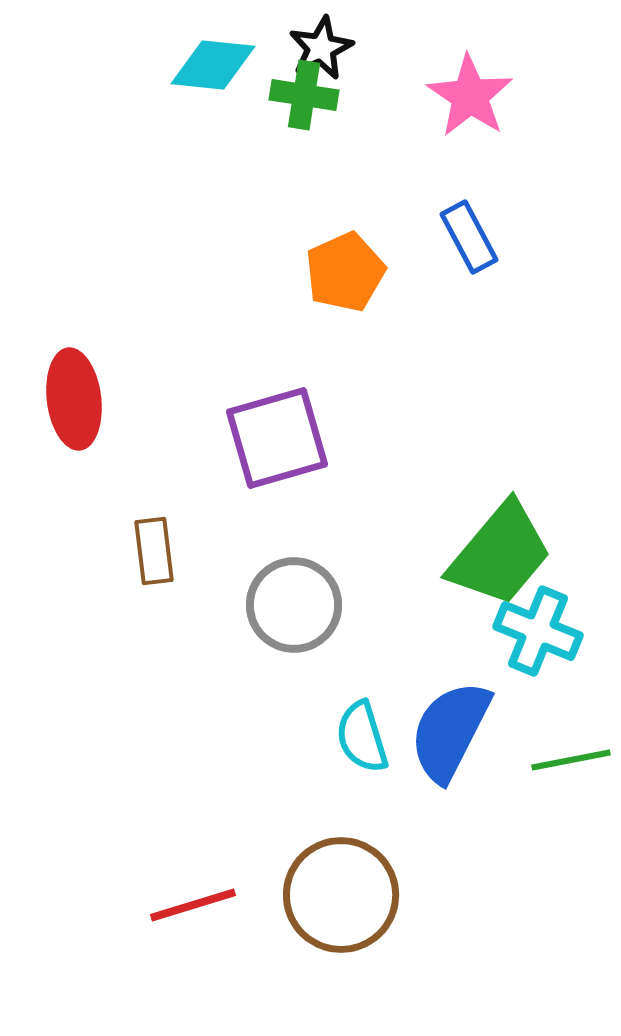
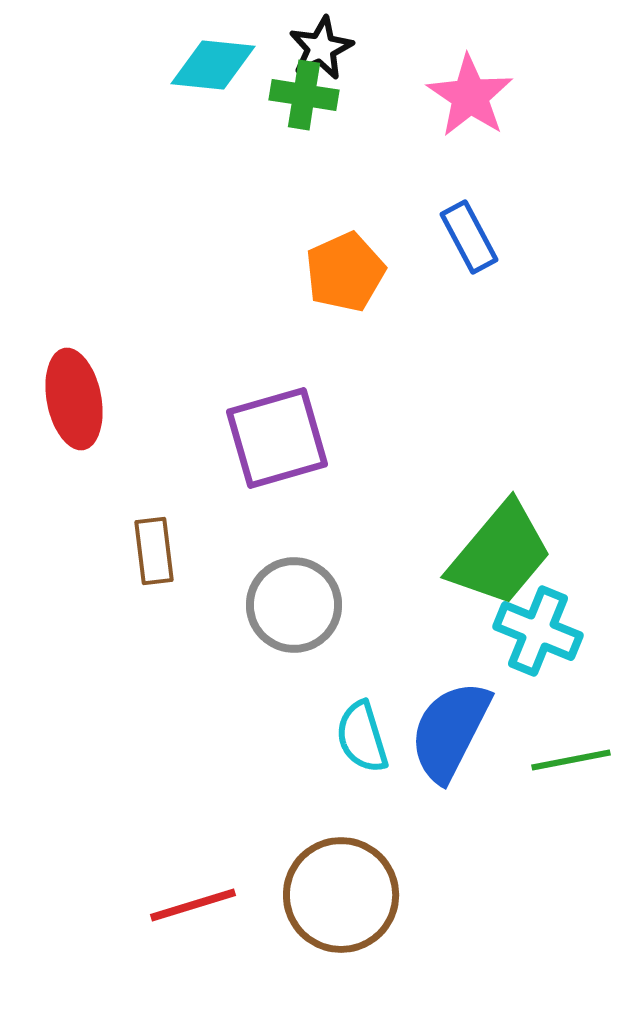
red ellipse: rotated 4 degrees counterclockwise
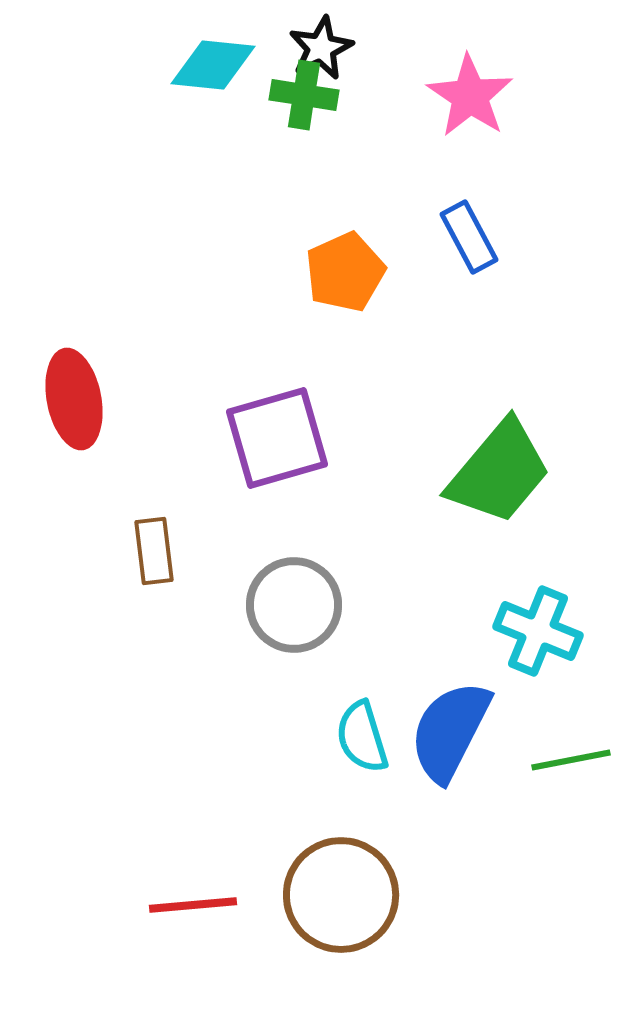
green trapezoid: moved 1 px left, 82 px up
red line: rotated 12 degrees clockwise
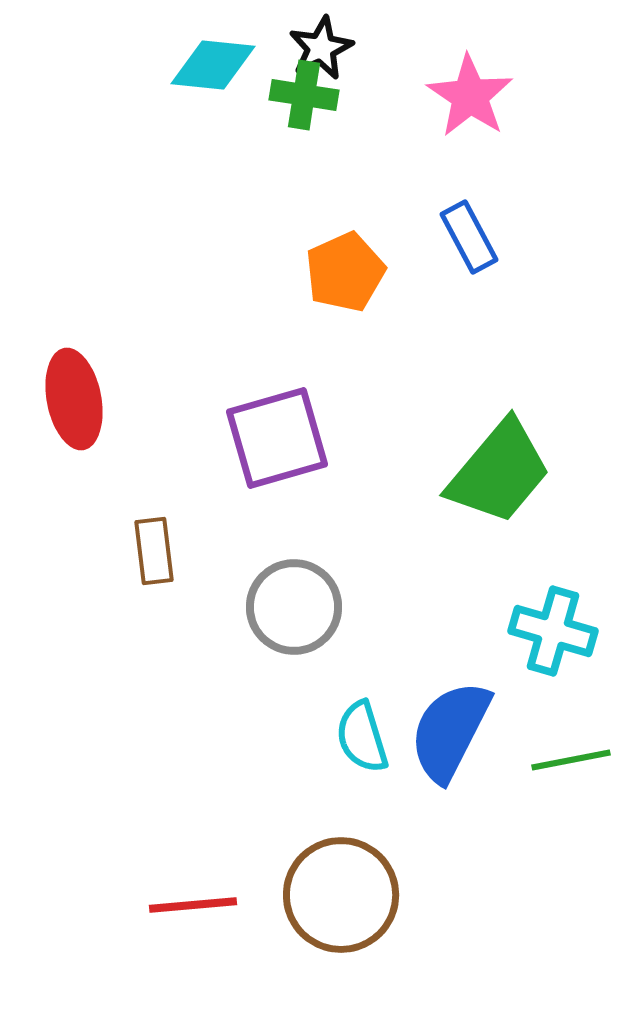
gray circle: moved 2 px down
cyan cross: moved 15 px right; rotated 6 degrees counterclockwise
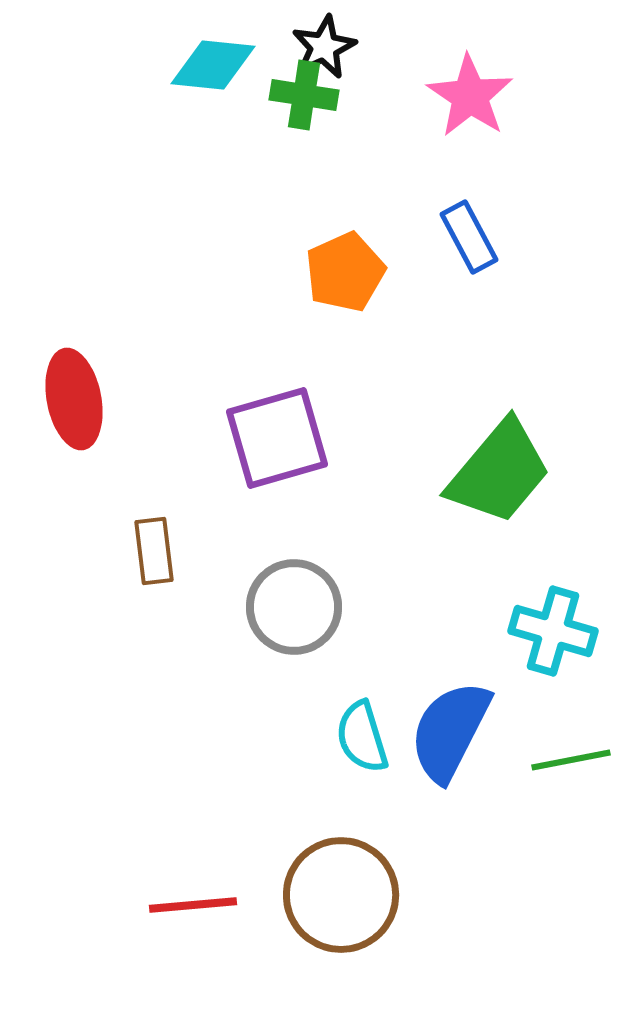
black star: moved 3 px right, 1 px up
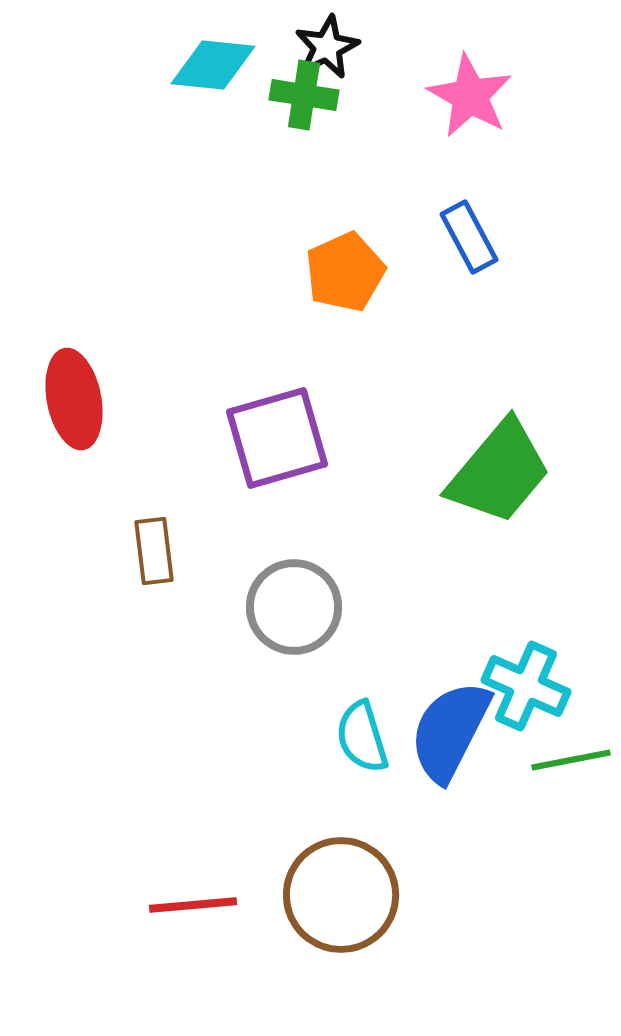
black star: moved 3 px right
pink star: rotated 4 degrees counterclockwise
cyan cross: moved 27 px left, 55 px down; rotated 8 degrees clockwise
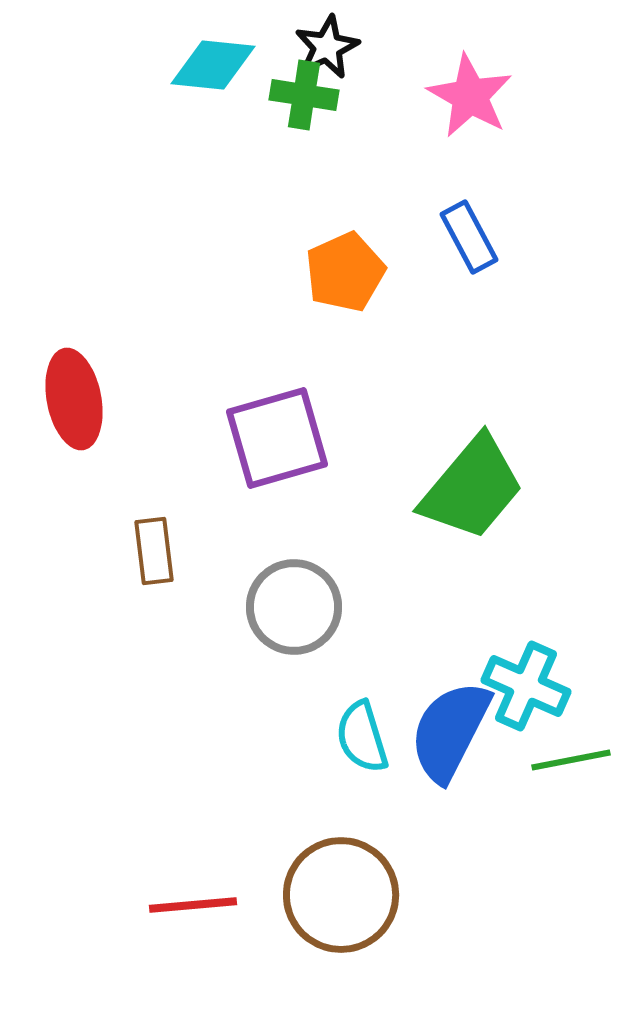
green trapezoid: moved 27 px left, 16 px down
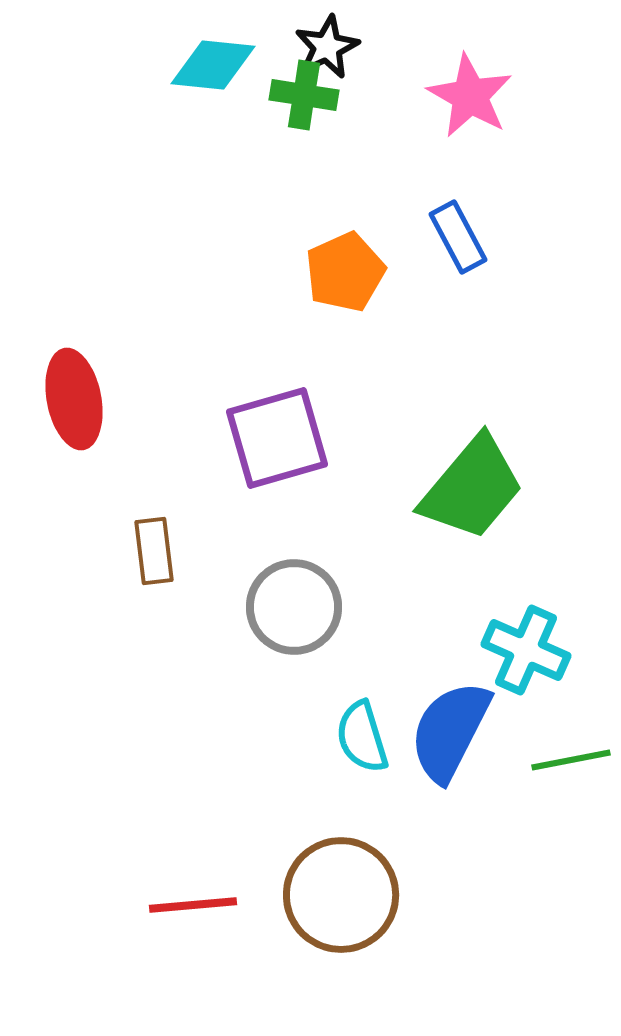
blue rectangle: moved 11 px left
cyan cross: moved 36 px up
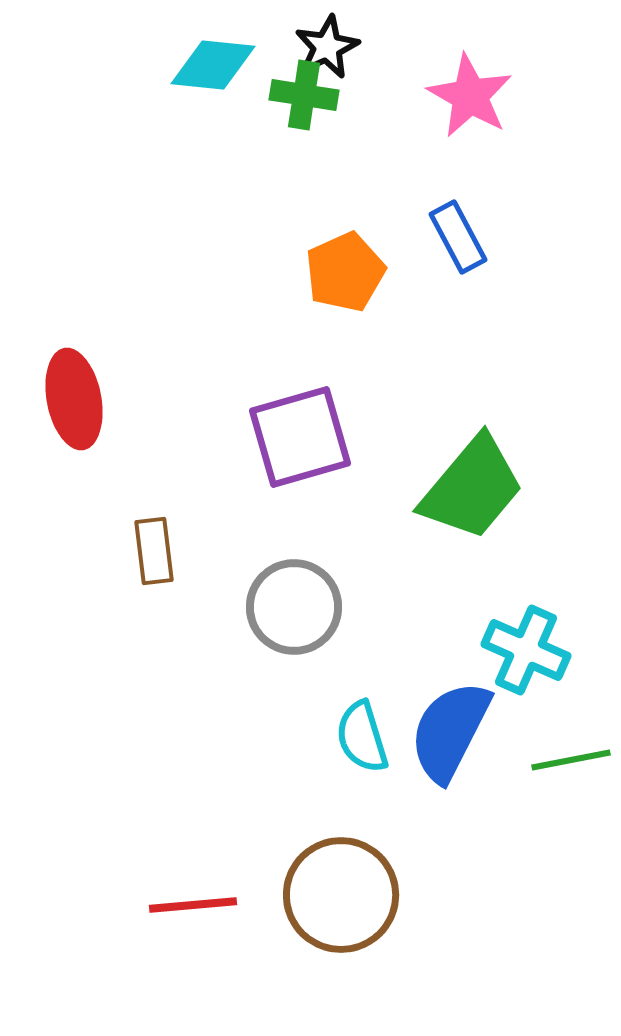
purple square: moved 23 px right, 1 px up
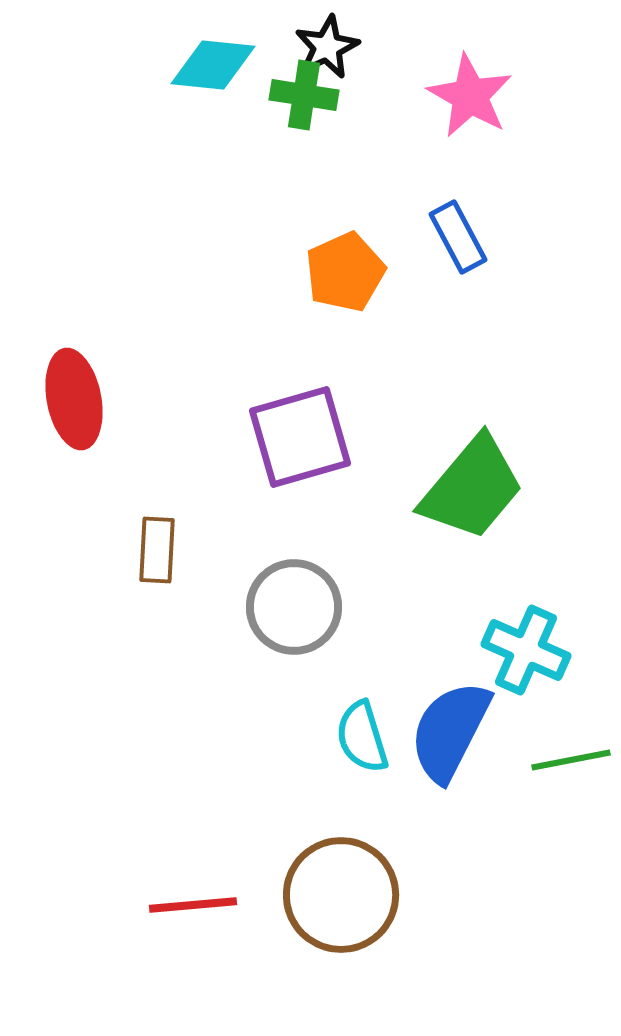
brown rectangle: moved 3 px right, 1 px up; rotated 10 degrees clockwise
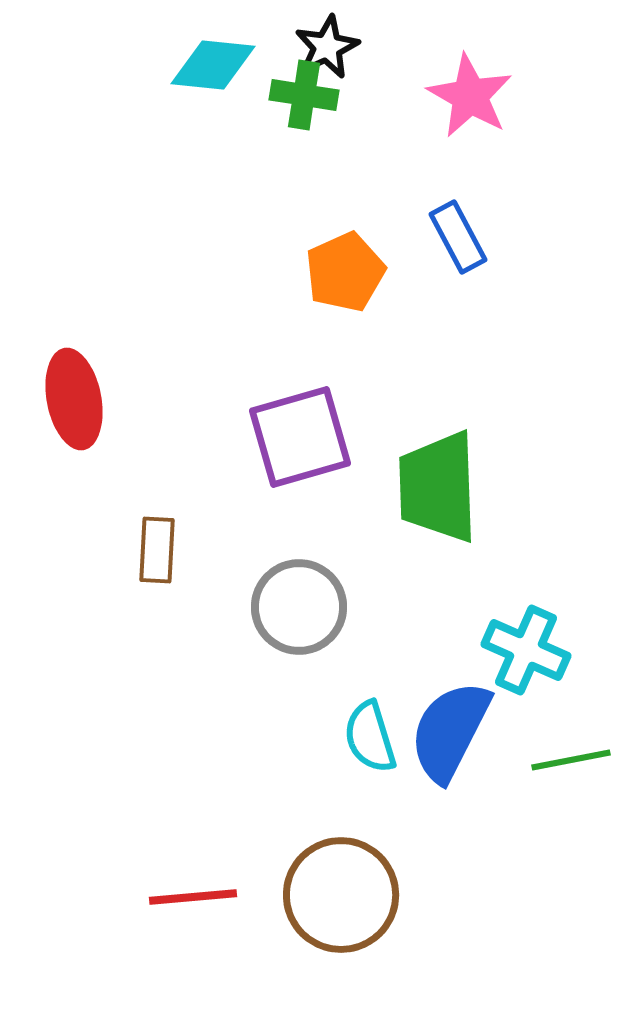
green trapezoid: moved 34 px left, 1 px up; rotated 138 degrees clockwise
gray circle: moved 5 px right
cyan semicircle: moved 8 px right
red line: moved 8 px up
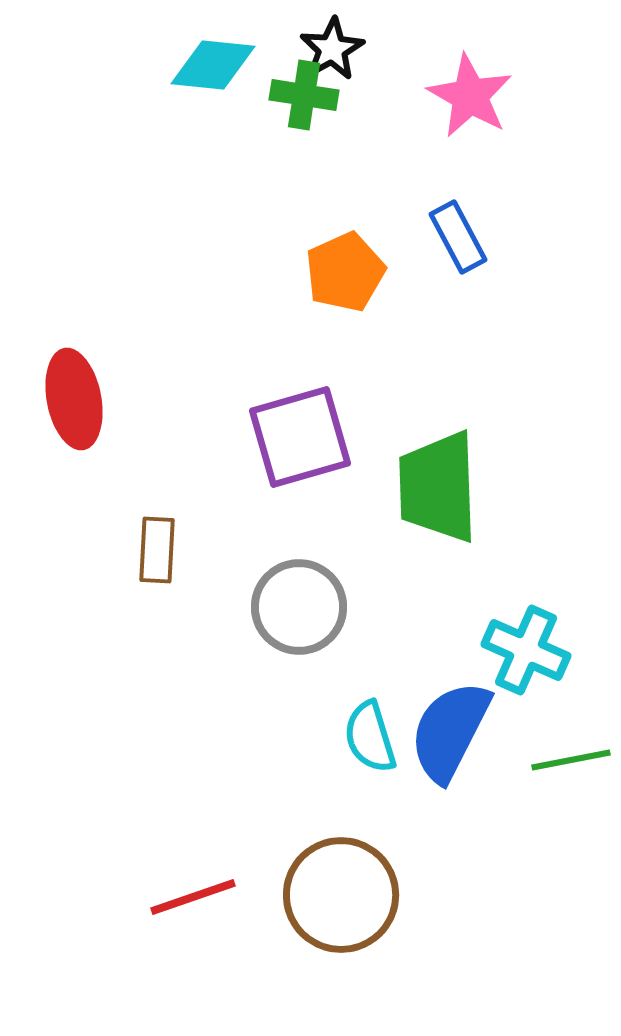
black star: moved 5 px right, 2 px down; rotated 4 degrees counterclockwise
red line: rotated 14 degrees counterclockwise
